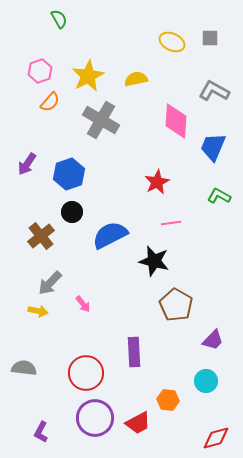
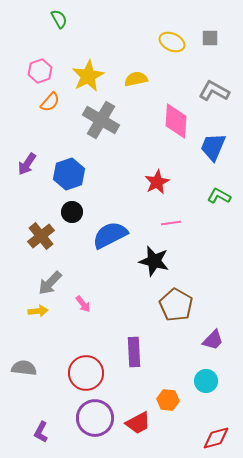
yellow arrow: rotated 18 degrees counterclockwise
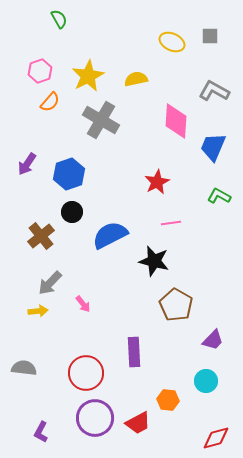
gray square: moved 2 px up
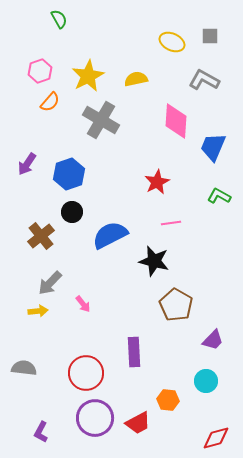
gray L-shape: moved 10 px left, 11 px up
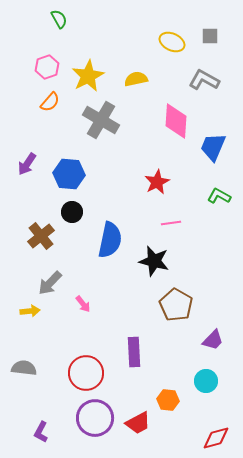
pink hexagon: moved 7 px right, 4 px up
blue hexagon: rotated 24 degrees clockwise
blue semicircle: moved 5 px down; rotated 129 degrees clockwise
yellow arrow: moved 8 px left
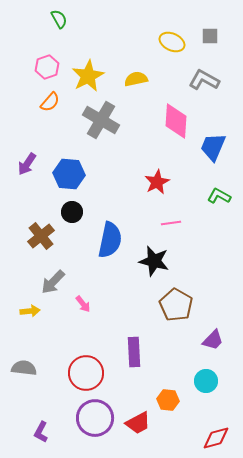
gray arrow: moved 3 px right, 1 px up
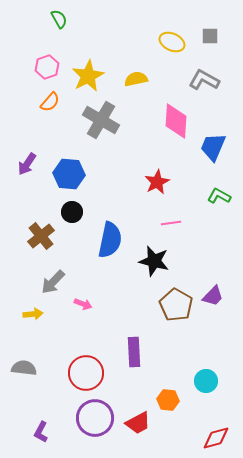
pink arrow: rotated 30 degrees counterclockwise
yellow arrow: moved 3 px right, 3 px down
purple trapezoid: moved 44 px up
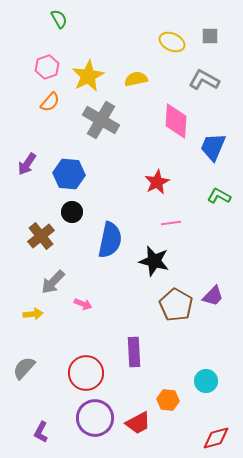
gray semicircle: rotated 55 degrees counterclockwise
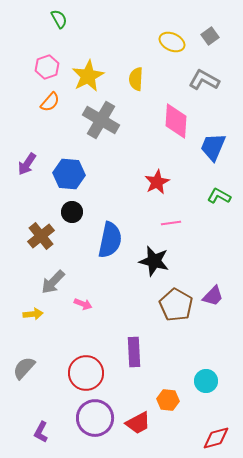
gray square: rotated 36 degrees counterclockwise
yellow semicircle: rotated 75 degrees counterclockwise
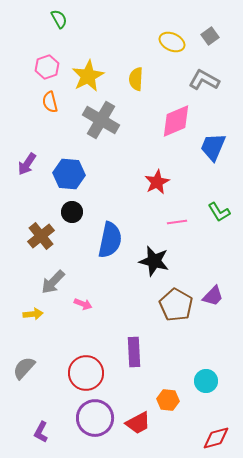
orange semicircle: rotated 125 degrees clockwise
pink diamond: rotated 63 degrees clockwise
green L-shape: moved 16 px down; rotated 150 degrees counterclockwise
pink line: moved 6 px right, 1 px up
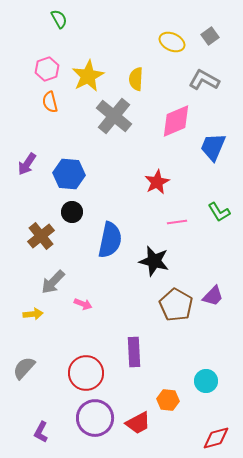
pink hexagon: moved 2 px down
gray cross: moved 13 px right, 4 px up; rotated 9 degrees clockwise
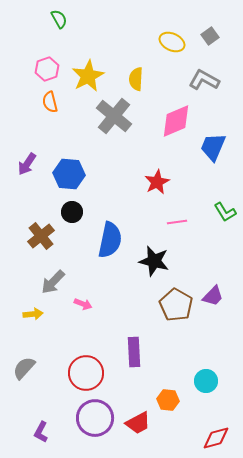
green L-shape: moved 6 px right
